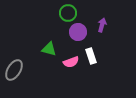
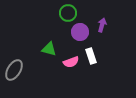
purple circle: moved 2 px right
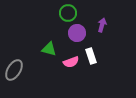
purple circle: moved 3 px left, 1 px down
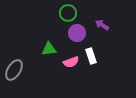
purple arrow: rotated 72 degrees counterclockwise
green triangle: rotated 21 degrees counterclockwise
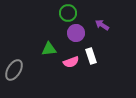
purple circle: moved 1 px left
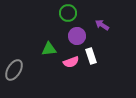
purple circle: moved 1 px right, 3 px down
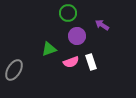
green triangle: rotated 14 degrees counterclockwise
white rectangle: moved 6 px down
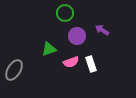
green circle: moved 3 px left
purple arrow: moved 5 px down
white rectangle: moved 2 px down
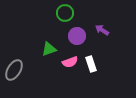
pink semicircle: moved 1 px left
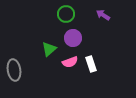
green circle: moved 1 px right, 1 px down
purple arrow: moved 1 px right, 15 px up
purple circle: moved 4 px left, 2 px down
green triangle: rotated 21 degrees counterclockwise
gray ellipse: rotated 40 degrees counterclockwise
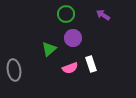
pink semicircle: moved 6 px down
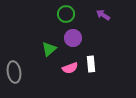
white rectangle: rotated 14 degrees clockwise
gray ellipse: moved 2 px down
